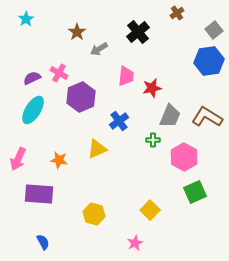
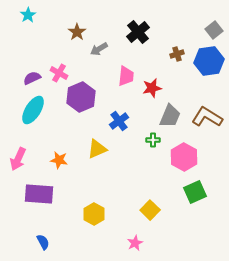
brown cross: moved 41 px down; rotated 16 degrees clockwise
cyan star: moved 2 px right, 4 px up
yellow hexagon: rotated 15 degrees clockwise
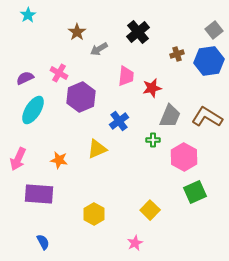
purple semicircle: moved 7 px left
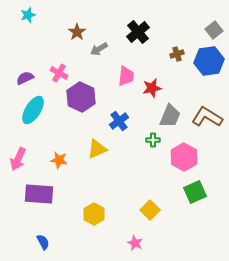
cyan star: rotated 14 degrees clockwise
purple hexagon: rotated 12 degrees counterclockwise
pink star: rotated 21 degrees counterclockwise
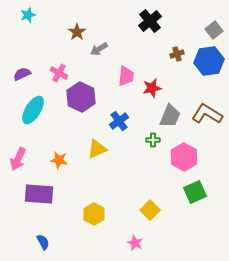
black cross: moved 12 px right, 11 px up
purple semicircle: moved 3 px left, 4 px up
brown L-shape: moved 3 px up
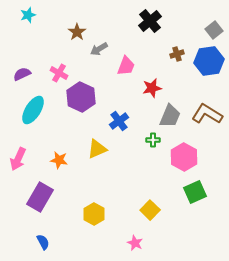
pink trapezoid: moved 10 px up; rotated 15 degrees clockwise
purple rectangle: moved 1 px right, 3 px down; rotated 64 degrees counterclockwise
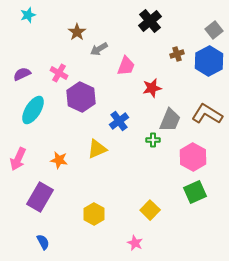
blue hexagon: rotated 20 degrees counterclockwise
gray trapezoid: moved 4 px down
pink hexagon: moved 9 px right
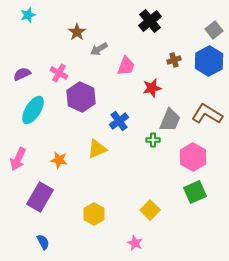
brown cross: moved 3 px left, 6 px down
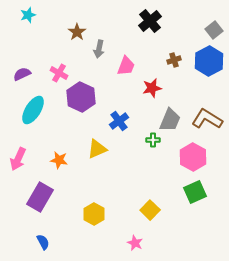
gray arrow: rotated 48 degrees counterclockwise
brown L-shape: moved 5 px down
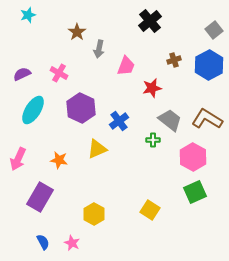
blue hexagon: moved 4 px down
purple hexagon: moved 11 px down
gray trapezoid: rotated 75 degrees counterclockwise
yellow square: rotated 12 degrees counterclockwise
pink star: moved 63 px left
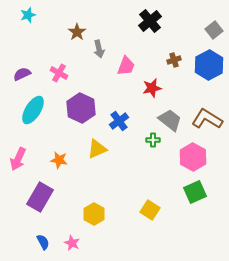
gray arrow: rotated 24 degrees counterclockwise
